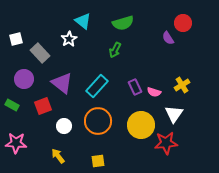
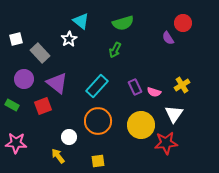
cyan triangle: moved 2 px left
purple triangle: moved 5 px left
white circle: moved 5 px right, 11 px down
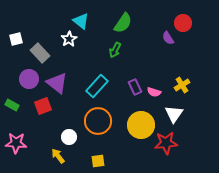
green semicircle: rotated 40 degrees counterclockwise
purple circle: moved 5 px right
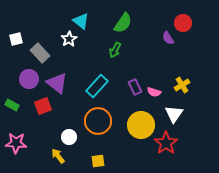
red star: rotated 30 degrees counterclockwise
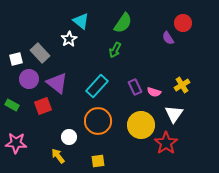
white square: moved 20 px down
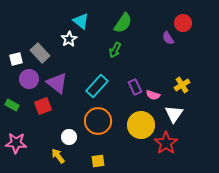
pink semicircle: moved 1 px left, 3 px down
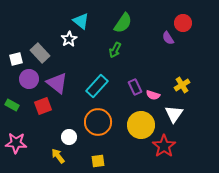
orange circle: moved 1 px down
red star: moved 2 px left, 3 px down
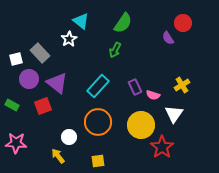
cyan rectangle: moved 1 px right
red star: moved 2 px left, 1 px down
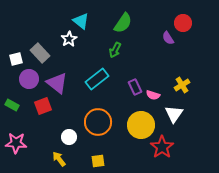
cyan rectangle: moved 1 px left, 7 px up; rotated 10 degrees clockwise
yellow arrow: moved 1 px right, 3 px down
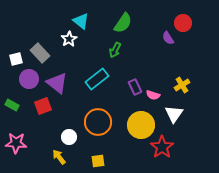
yellow arrow: moved 2 px up
